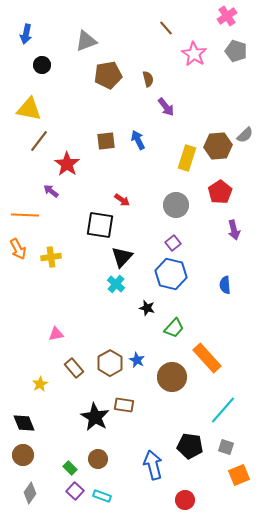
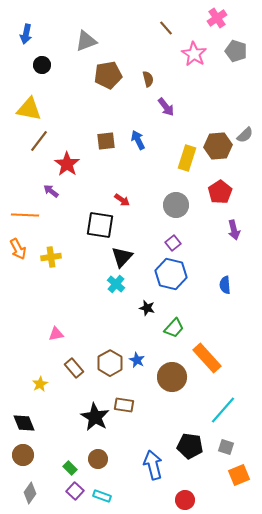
pink cross at (227, 16): moved 10 px left, 2 px down
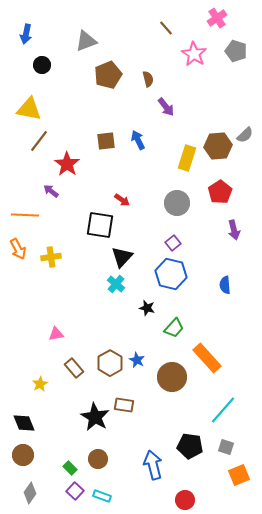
brown pentagon at (108, 75): rotated 12 degrees counterclockwise
gray circle at (176, 205): moved 1 px right, 2 px up
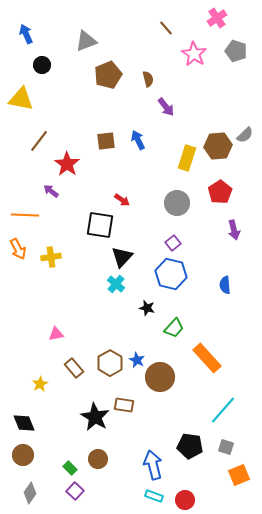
blue arrow at (26, 34): rotated 144 degrees clockwise
yellow triangle at (29, 109): moved 8 px left, 10 px up
brown circle at (172, 377): moved 12 px left
cyan rectangle at (102, 496): moved 52 px right
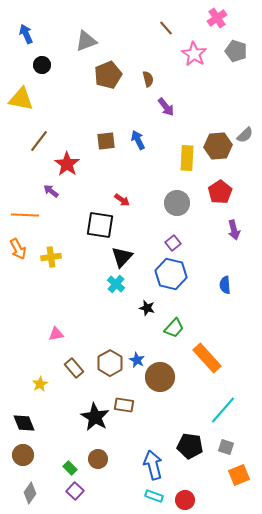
yellow rectangle at (187, 158): rotated 15 degrees counterclockwise
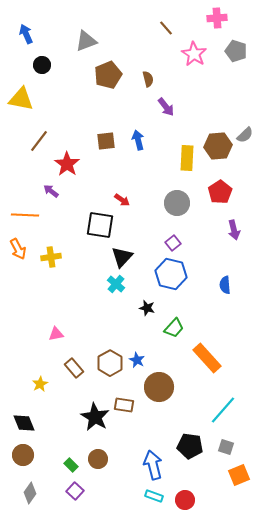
pink cross at (217, 18): rotated 30 degrees clockwise
blue arrow at (138, 140): rotated 12 degrees clockwise
brown circle at (160, 377): moved 1 px left, 10 px down
green rectangle at (70, 468): moved 1 px right, 3 px up
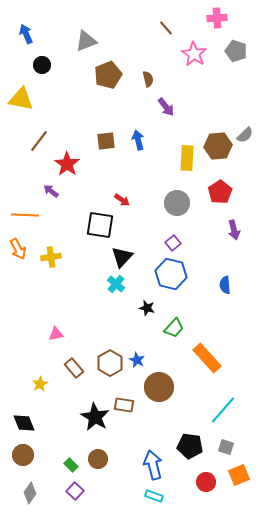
red circle at (185, 500): moved 21 px right, 18 px up
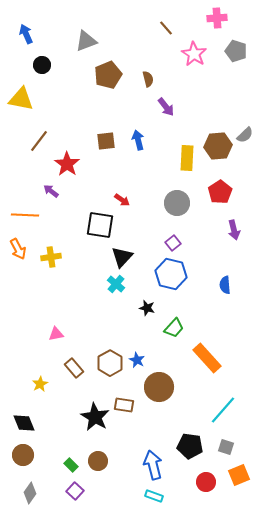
brown circle at (98, 459): moved 2 px down
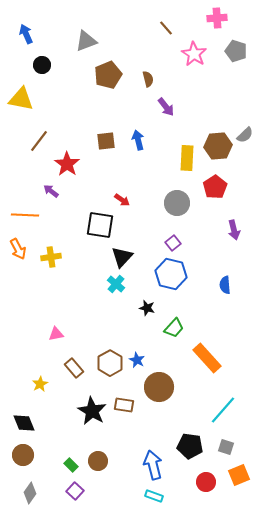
red pentagon at (220, 192): moved 5 px left, 5 px up
black star at (95, 417): moved 3 px left, 6 px up
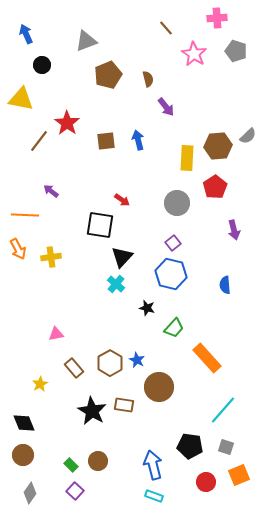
gray semicircle at (245, 135): moved 3 px right, 1 px down
red star at (67, 164): moved 41 px up
